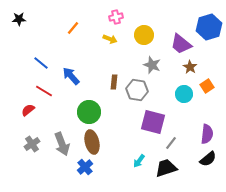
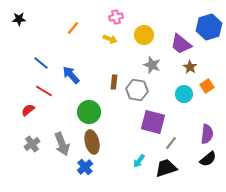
blue arrow: moved 1 px up
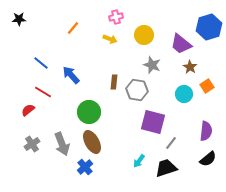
red line: moved 1 px left, 1 px down
purple semicircle: moved 1 px left, 3 px up
brown ellipse: rotated 15 degrees counterclockwise
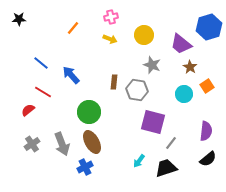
pink cross: moved 5 px left
blue cross: rotated 14 degrees clockwise
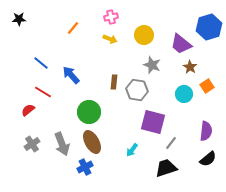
cyan arrow: moved 7 px left, 11 px up
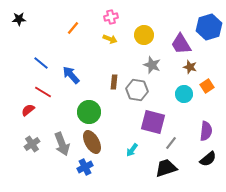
purple trapezoid: rotated 20 degrees clockwise
brown star: rotated 16 degrees counterclockwise
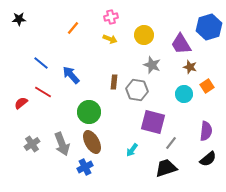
red semicircle: moved 7 px left, 7 px up
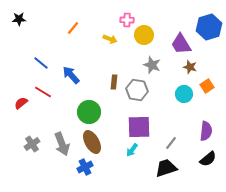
pink cross: moved 16 px right, 3 px down; rotated 16 degrees clockwise
purple square: moved 14 px left, 5 px down; rotated 15 degrees counterclockwise
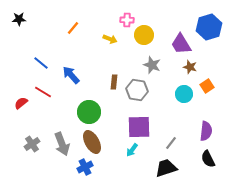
black semicircle: rotated 102 degrees clockwise
